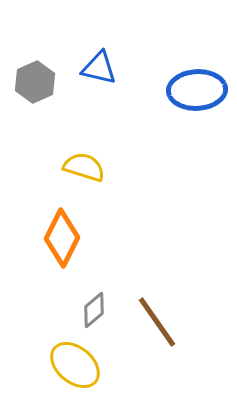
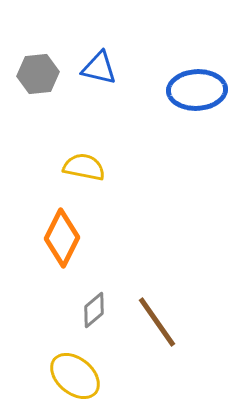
gray hexagon: moved 3 px right, 8 px up; rotated 18 degrees clockwise
yellow semicircle: rotated 6 degrees counterclockwise
yellow ellipse: moved 11 px down
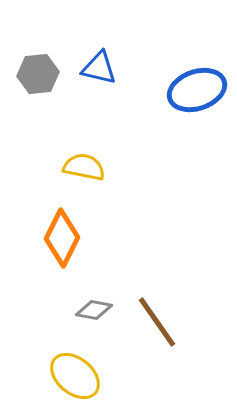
blue ellipse: rotated 16 degrees counterclockwise
gray diamond: rotated 51 degrees clockwise
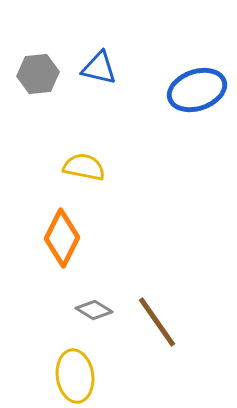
gray diamond: rotated 21 degrees clockwise
yellow ellipse: rotated 42 degrees clockwise
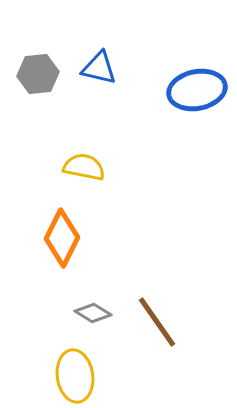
blue ellipse: rotated 8 degrees clockwise
gray diamond: moved 1 px left, 3 px down
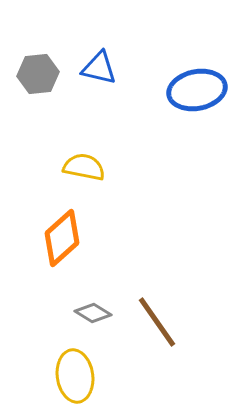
orange diamond: rotated 22 degrees clockwise
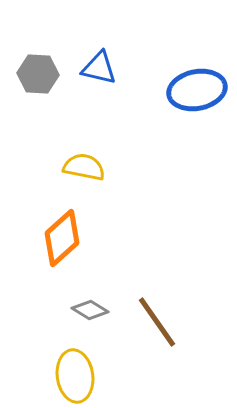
gray hexagon: rotated 9 degrees clockwise
gray diamond: moved 3 px left, 3 px up
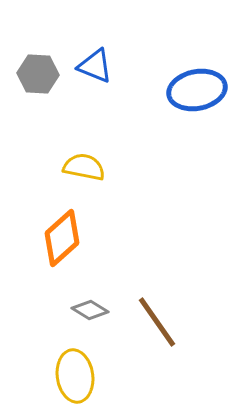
blue triangle: moved 4 px left, 2 px up; rotated 9 degrees clockwise
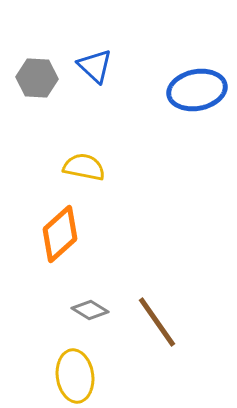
blue triangle: rotated 21 degrees clockwise
gray hexagon: moved 1 px left, 4 px down
orange diamond: moved 2 px left, 4 px up
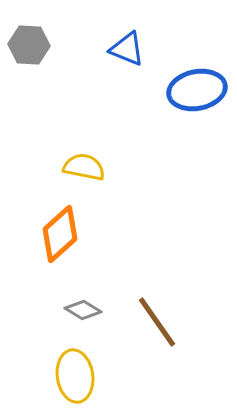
blue triangle: moved 32 px right, 17 px up; rotated 21 degrees counterclockwise
gray hexagon: moved 8 px left, 33 px up
gray diamond: moved 7 px left
